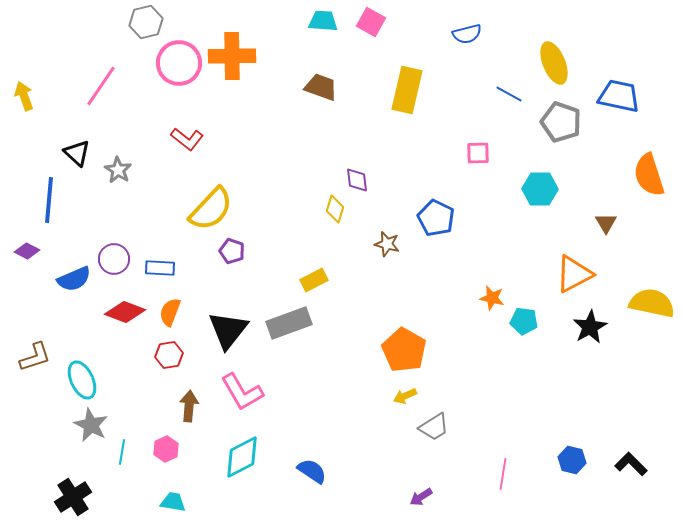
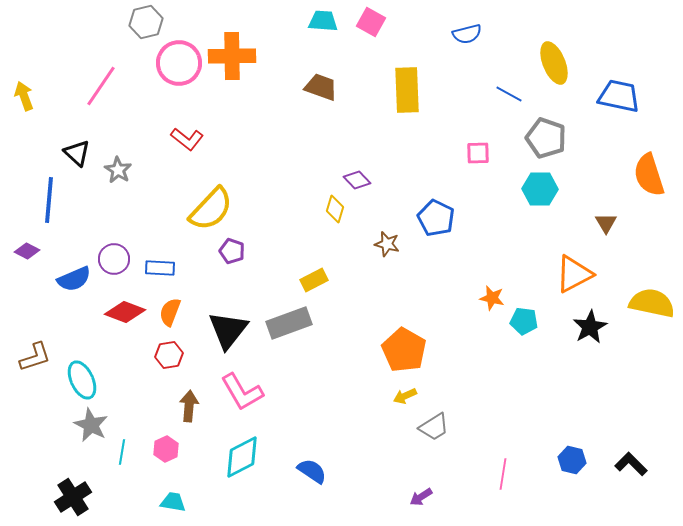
yellow rectangle at (407, 90): rotated 15 degrees counterclockwise
gray pentagon at (561, 122): moved 15 px left, 16 px down
purple diamond at (357, 180): rotated 36 degrees counterclockwise
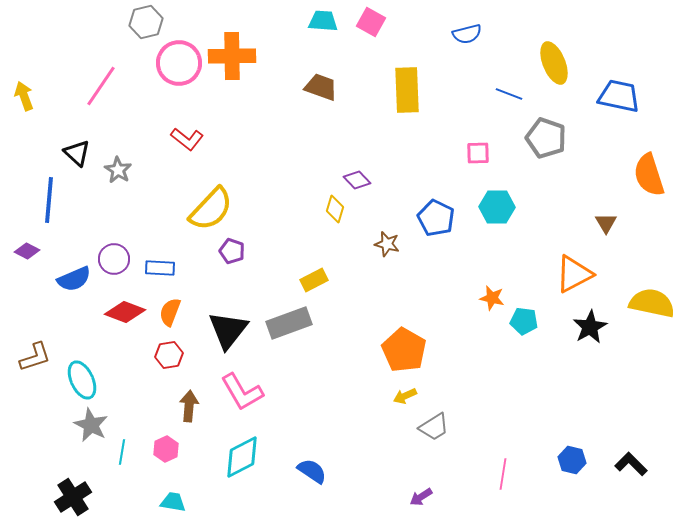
blue line at (509, 94): rotated 8 degrees counterclockwise
cyan hexagon at (540, 189): moved 43 px left, 18 px down
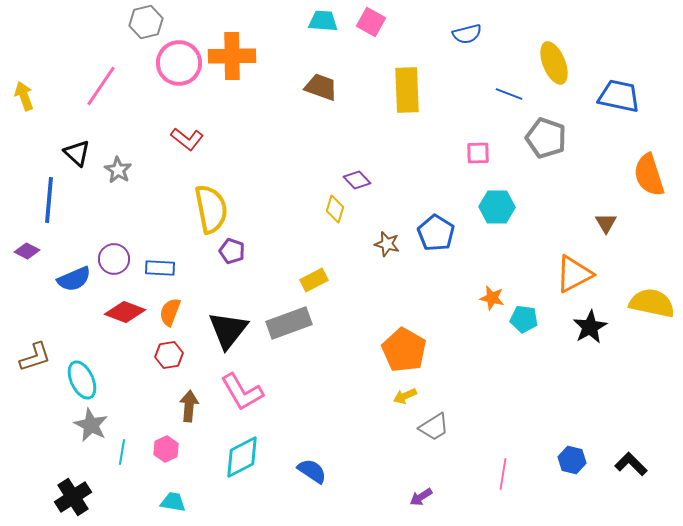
yellow semicircle at (211, 209): rotated 54 degrees counterclockwise
blue pentagon at (436, 218): moved 15 px down; rotated 6 degrees clockwise
cyan pentagon at (524, 321): moved 2 px up
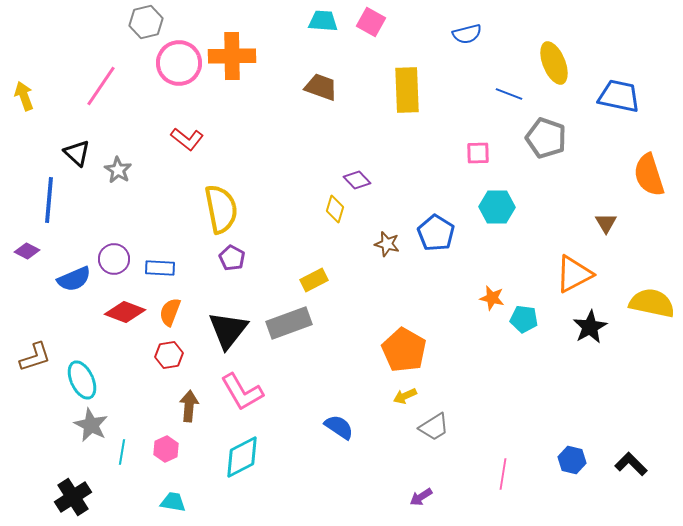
yellow semicircle at (211, 209): moved 10 px right
purple pentagon at (232, 251): moved 7 px down; rotated 10 degrees clockwise
blue semicircle at (312, 471): moved 27 px right, 44 px up
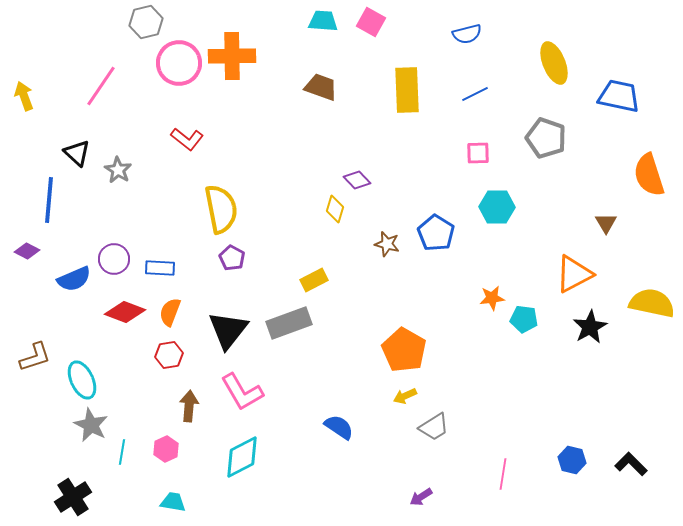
blue line at (509, 94): moved 34 px left; rotated 48 degrees counterclockwise
orange star at (492, 298): rotated 20 degrees counterclockwise
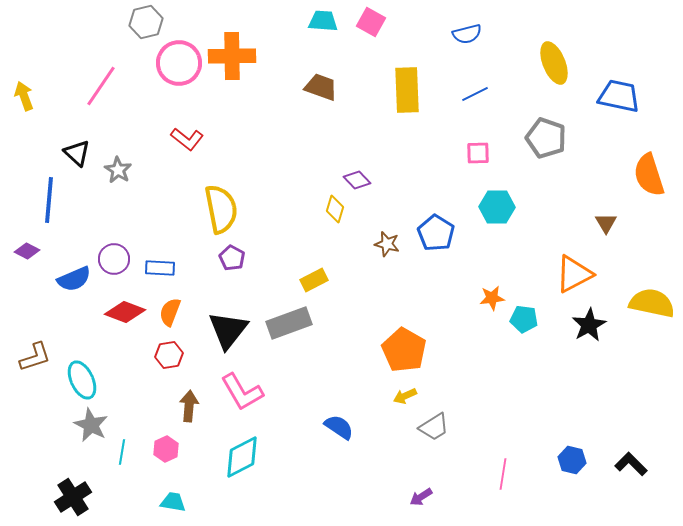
black star at (590, 327): moved 1 px left, 2 px up
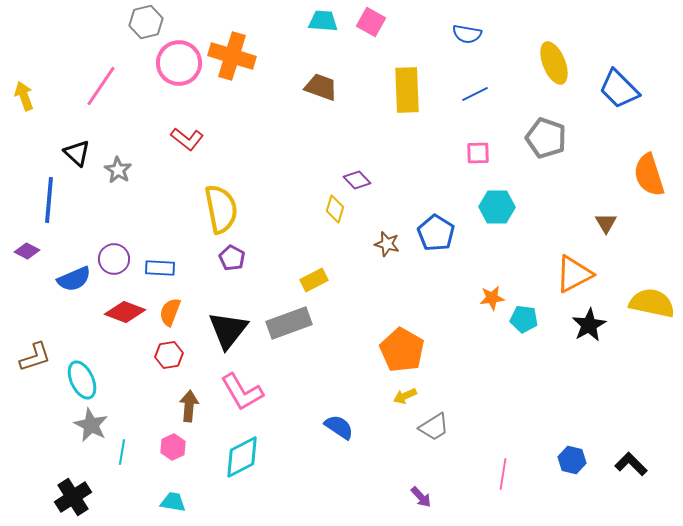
blue semicircle at (467, 34): rotated 24 degrees clockwise
orange cross at (232, 56): rotated 18 degrees clockwise
blue trapezoid at (619, 96): moved 7 px up; rotated 147 degrees counterclockwise
orange pentagon at (404, 350): moved 2 px left
pink hexagon at (166, 449): moved 7 px right, 2 px up
purple arrow at (421, 497): rotated 100 degrees counterclockwise
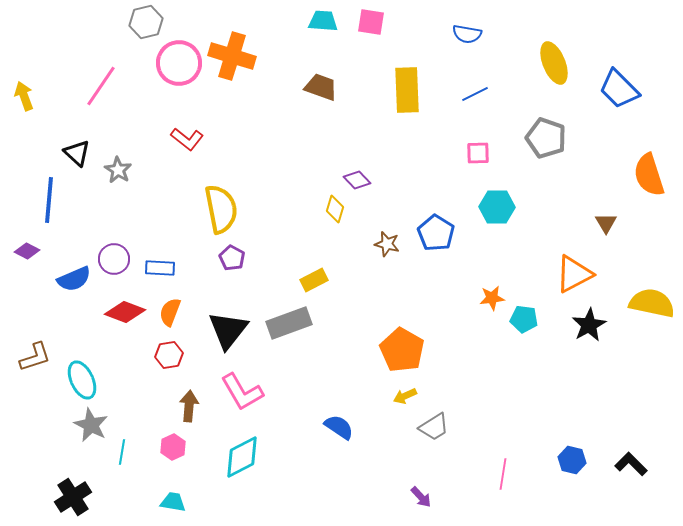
pink square at (371, 22): rotated 20 degrees counterclockwise
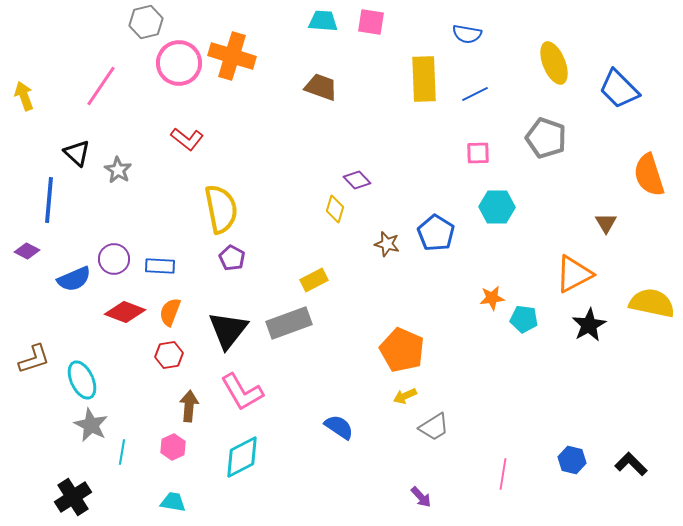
yellow rectangle at (407, 90): moved 17 px right, 11 px up
blue rectangle at (160, 268): moved 2 px up
orange pentagon at (402, 350): rotated 6 degrees counterclockwise
brown L-shape at (35, 357): moved 1 px left, 2 px down
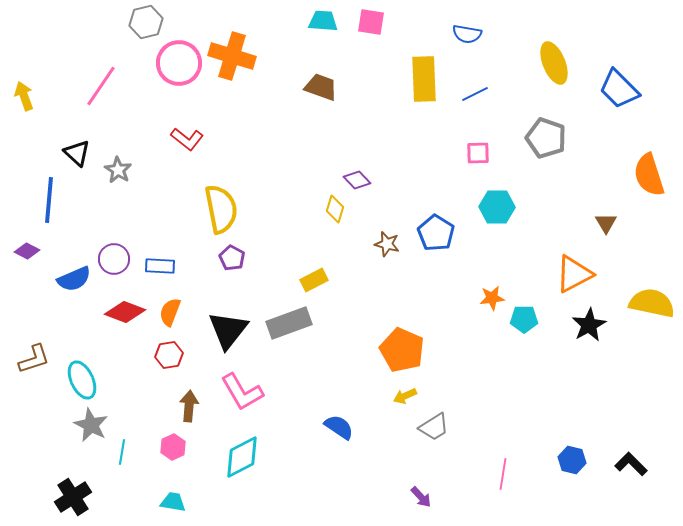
cyan pentagon at (524, 319): rotated 8 degrees counterclockwise
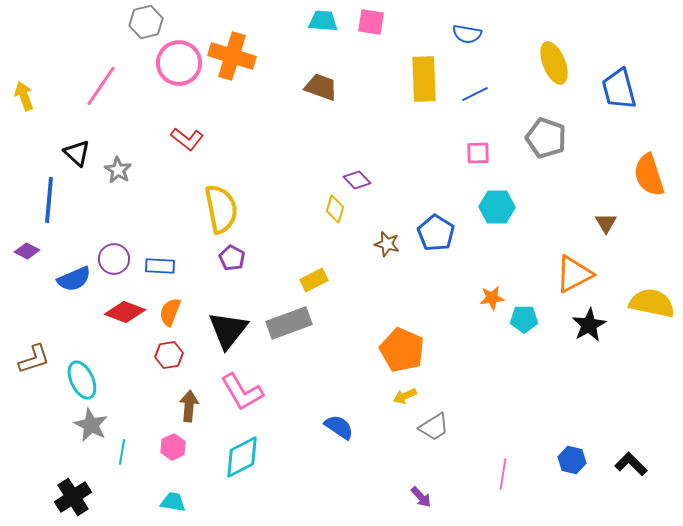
blue trapezoid at (619, 89): rotated 30 degrees clockwise
